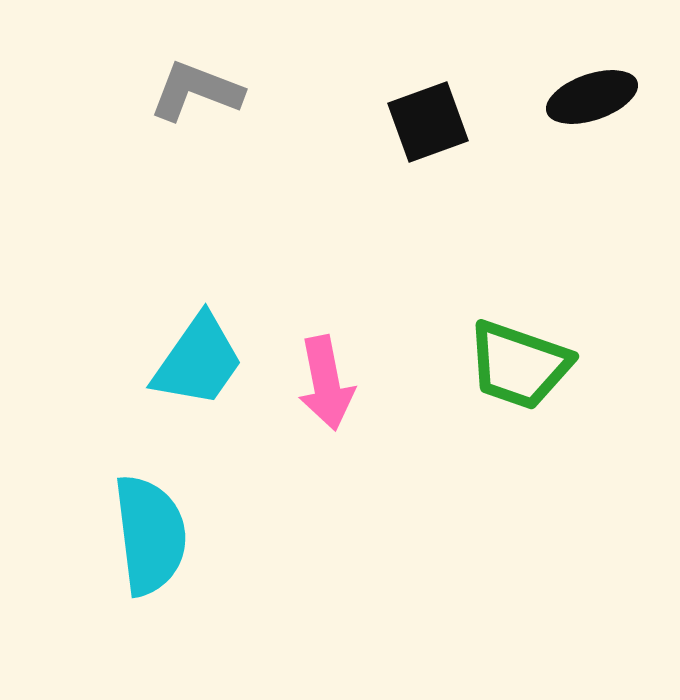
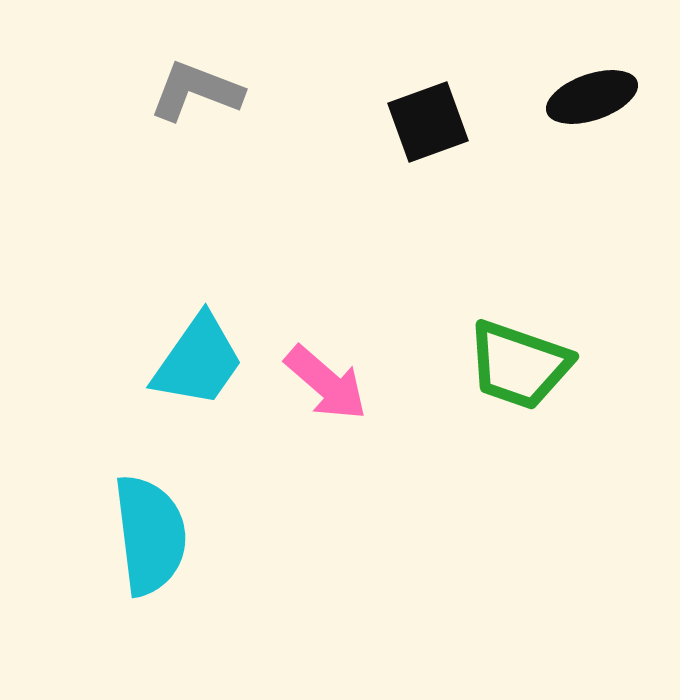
pink arrow: rotated 38 degrees counterclockwise
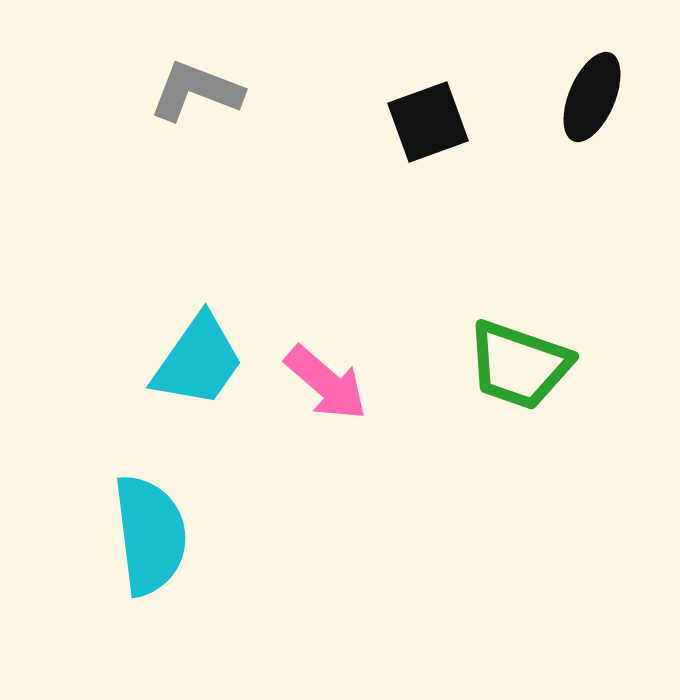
black ellipse: rotated 48 degrees counterclockwise
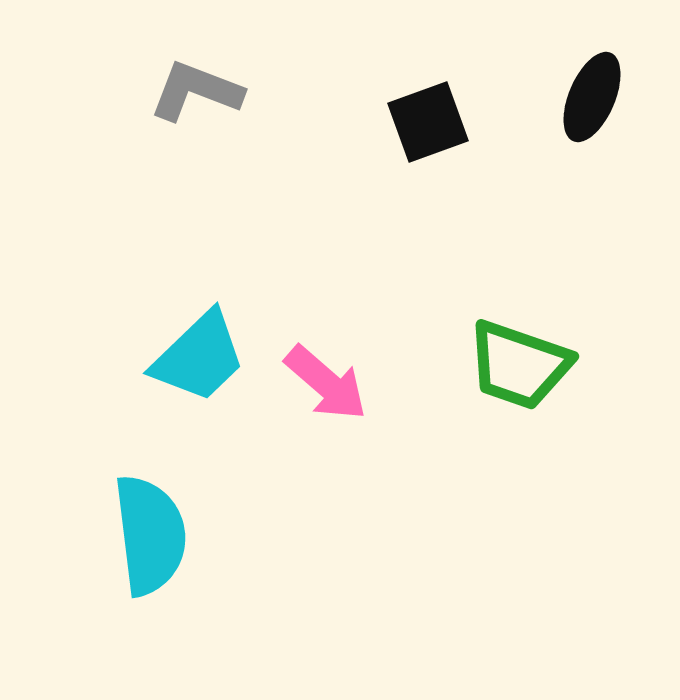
cyan trapezoid: moved 1 px right, 4 px up; rotated 11 degrees clockwise
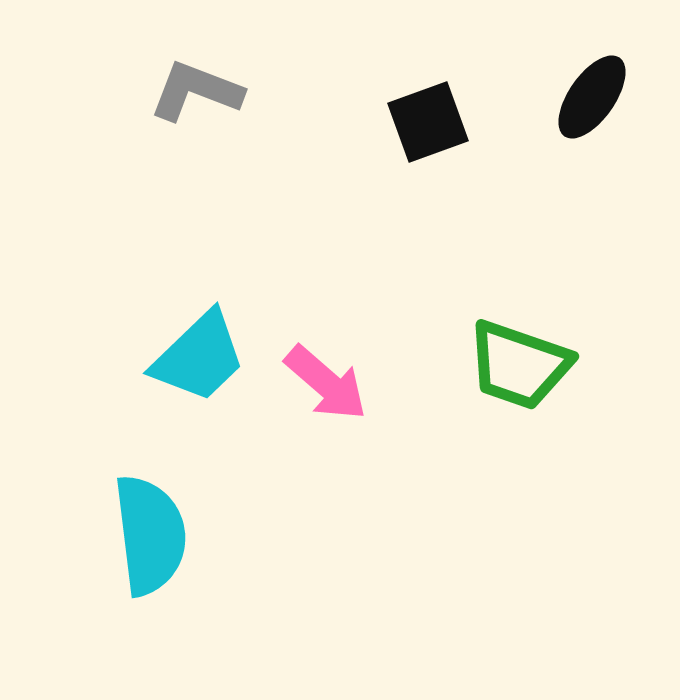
black ellipse: rotated 12 degrees clockwise
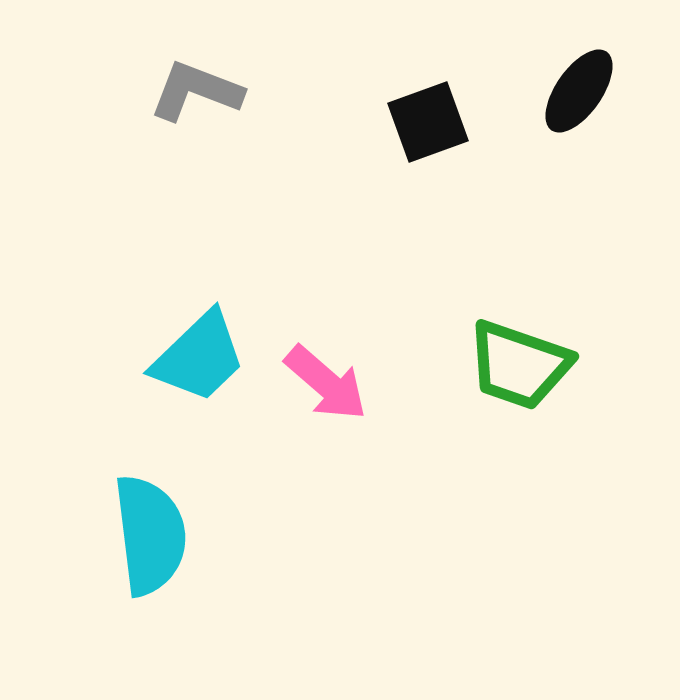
black ellipse: moved 13 px left, 6 px up
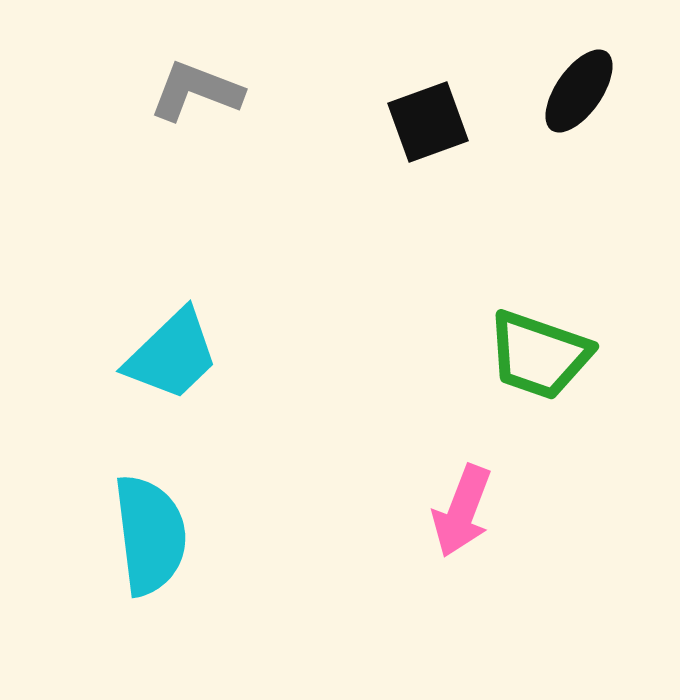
cyan trapezoid: moved 27 px left, 2 px up
green trapezoid: moved 20 px right, 10 px up
pink arrow: moved 136 px right, 128 px down; rotated 70 degrees clockwise
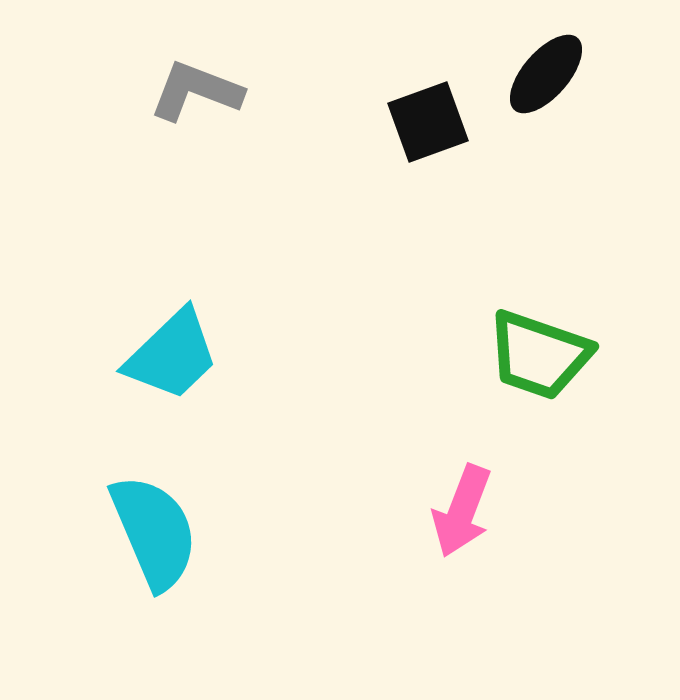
black ellipse: moved 33 px left, 17 px up; rotated 6 degrees clockwise
cyan semicircle: moved 4 px right, 3 px up; rotated 16 degrees counterclockwise
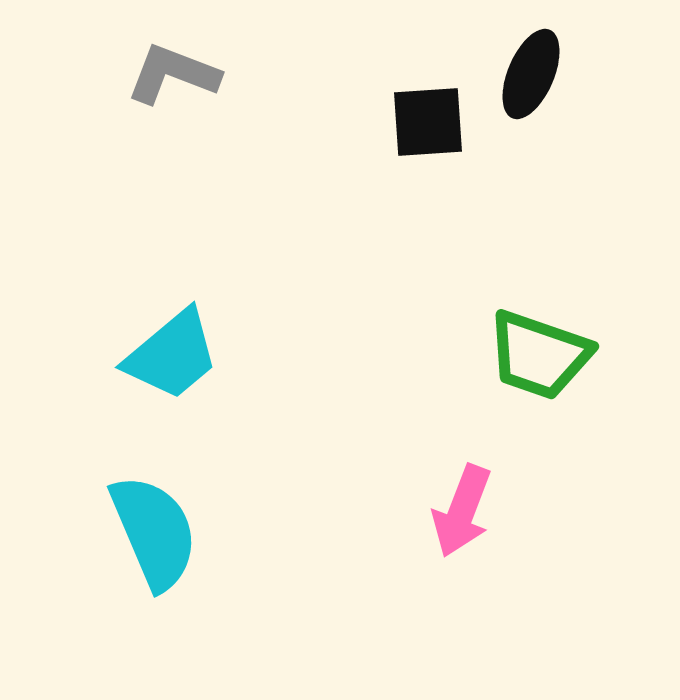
black ellipse: moved 15 px left; rotated 18 degrees counterclockwise
gray L-shape: moved 23 px left, 17 px up
black square: rotated 16 degrees clockwise
cyan trapezoid: rotated 4 degrees clockwise
